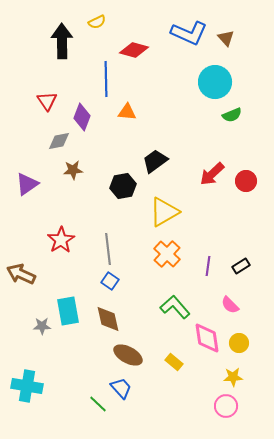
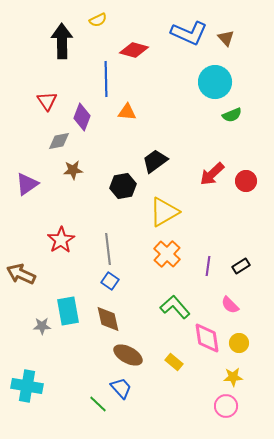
yellow semicircle: moved 1 px right, 2 px up
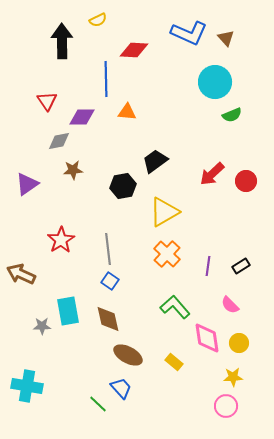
red diamond: rotated 12 degrees counterclockwise
purple diamond: rotated 68 degrees clockwise
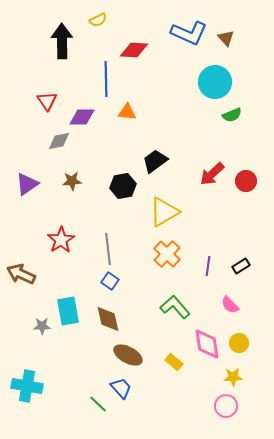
brown star: moved 1 px left, 11 px down
pink diamond: moved 6 px down
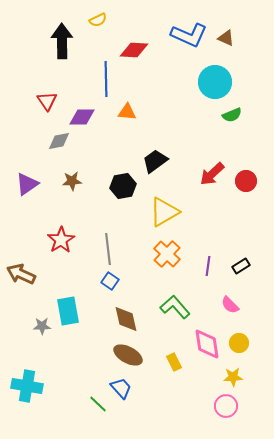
blue L-shape: moved 2 px down
brown triangle: rotated 24 degrees counterclockwise
brown diamond: moved 18 px right
yellow rectangle: rotated 24 degrees clockwise
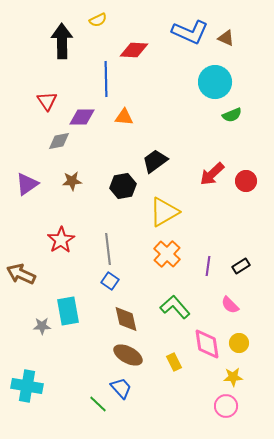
blue L-shape: moved 1 px right, 3 px up
orange triangle: moved 3 px left, 5 px down
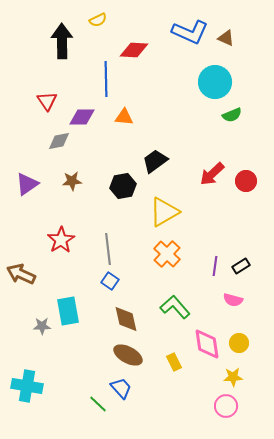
purple line: moved 7 px right
pink semicircle: moved 3 px right, 5 px up; rotated 30 degrees counterclockwise
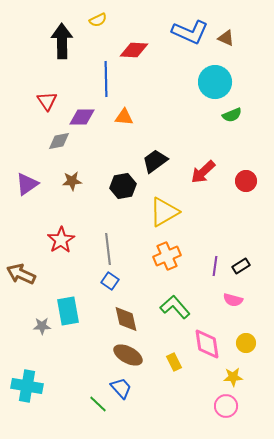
red arrow: moved 9 px left, 2 px up
orange cross: moved 2 px down; rotated 24 degrees clockwise
yellow circle: moved 7 px right
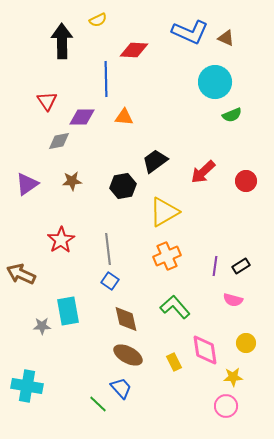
pink diamond: moved 2 px left, 6 px down
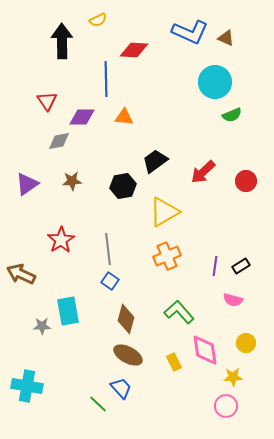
green L-shape: moved 4 px right, 5 px down
brown diamond: rotated 28 degrees clockwise
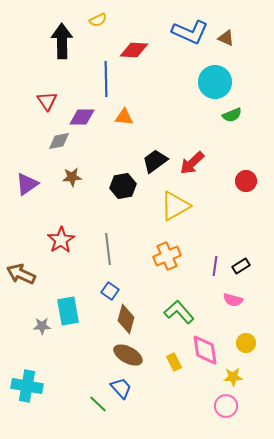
red arrow: moved 11 px left, 9 px up
brown star: moved 4 px up
yellow triangle: moved 11 px right, 6 px up
blue square: moved 10 px down
